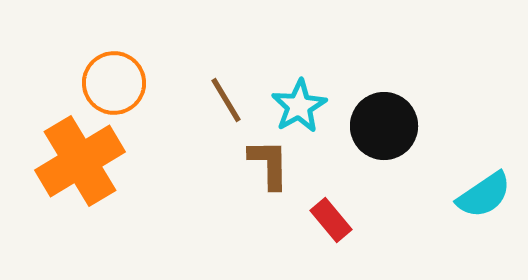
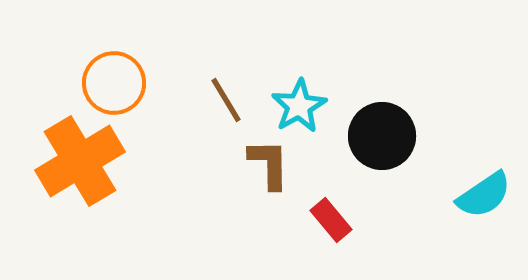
black circle: moved 2 px left, 10 px down
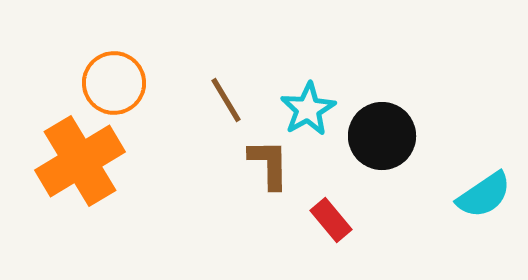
cyan star: moved 9 px right, 3 px down
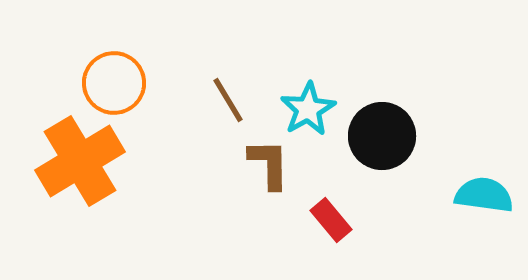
brown line: moved 2 px right
cyan semicircle: rotated 138 degrees counterclockwise
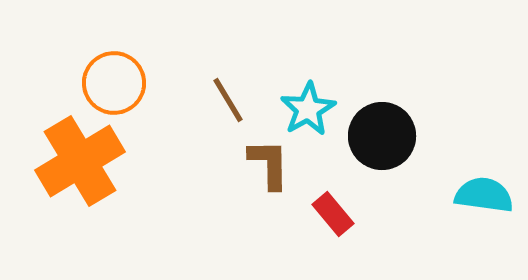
red rectangle: moved 2 px right, 6 px up
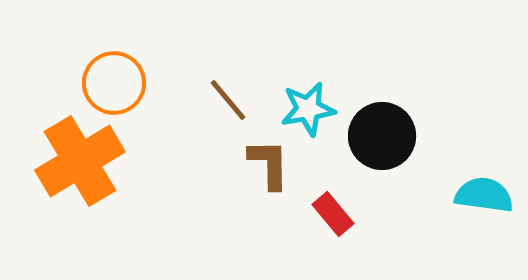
brown line: rotated 9 degrees counterclockwise
cyan star: rotated 20 degrees clockwise
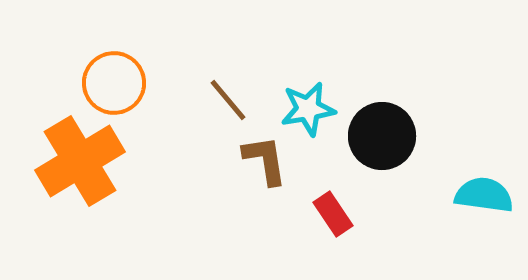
brown L-shape: moved 4 px left, 4 px up; rotated 8 degrees counterclockwise
red rectangle: rotated 6 degrees clockwise
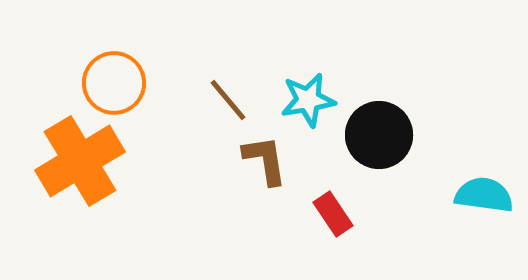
cyan star: moved 9 px up
black circle: moved 3 px left, 1 px up
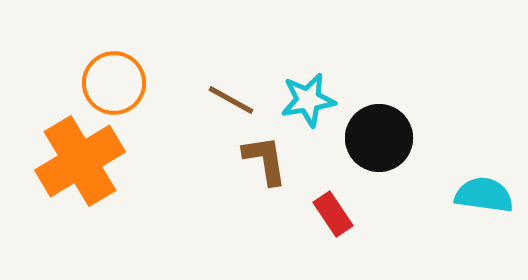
brown line: moved 3 px right; rotated 21 degrees counterclockwise
black circle: moved 3 px down
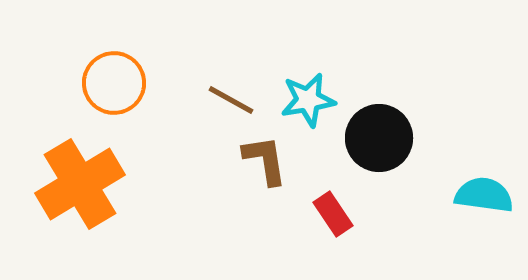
orange cross: moved 23 px down
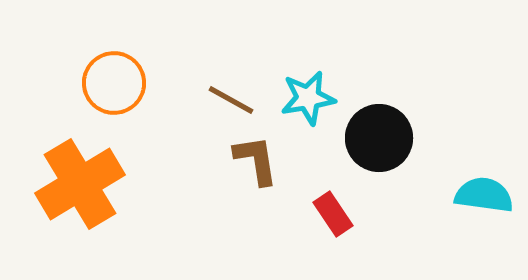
cyan star: moved 2 px up
brown L-shape: moved 9 px left
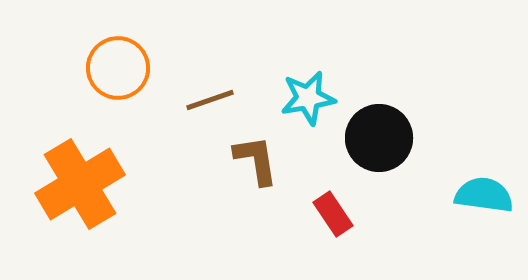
orange circle: moved 4 px right, 15 px up
brown line: moved 21 px left; rotated 48 degrees counterclockwise
